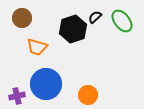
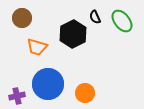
black semicircle: rotated 72 degrees counterclockwise
black hexagon: moved 5 px down; rotated 8 degrees counterclockwise
blue circle: moved 2 px right
orange circle: moved 3 px left, 2 px up
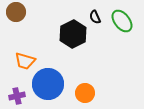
brown circle: moved 6 px left, 6 px up
orange trapezoid: moved 12 px left, 14 px down
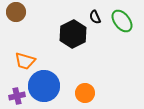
blue circle: moved 4 px left, 2 px down
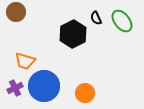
black semicircle: moved 1 px right, 1 px down
purple cross: moved 2 px left, 8 px up; rotated 14 degrees counterclockwise
